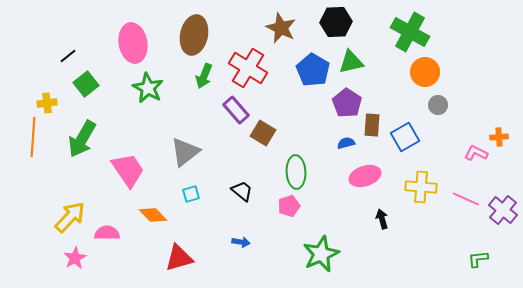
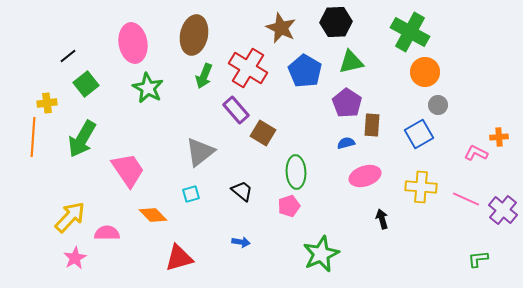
blue pentagon at (313, 70): moved 8 px left, 1 px down
blue square at (405, 137): moved 14 px right, 3 px up
gray triangle at (185, 152): moved 15 px right
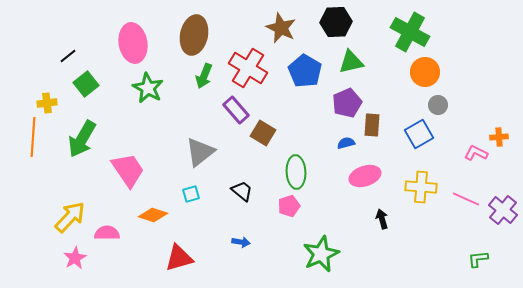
purple pentagon at (347, 103): rotated 16 degrees clockwise
orange diamond at (153, 215): rotated 28 degrees counterclockwise
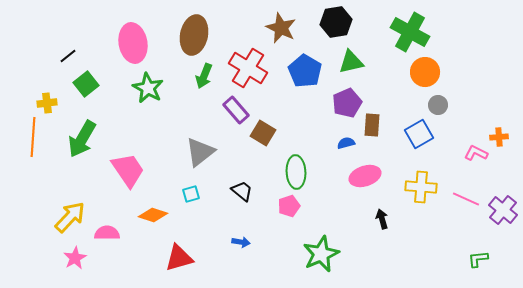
black hexagon at (336, 22): rotated 8 degrees counterclockwise
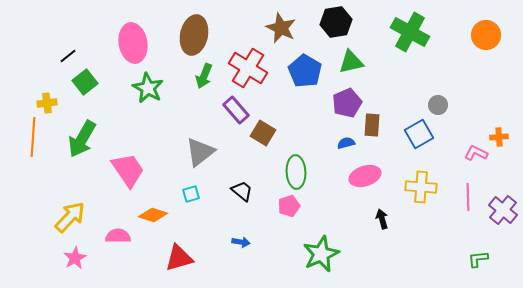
orange circle at (425, 72): moved 61 px right, 37 px up
green square at (86, 84): moved 1 px left, 2 px up
pink line at (466, 199): moved 2 px right, 2 px up; rotated 64 degrees clockwise
pink semicircle at (107, 233): moved 11 px right, 3 px down
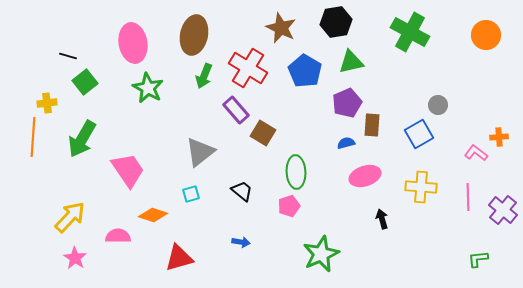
black line at (68, 56): rotated 54 degrees clockwise
pink L-shape at (476, 153): rotated 10 degrees clockwise
pink star at (75, 258): rotated 10 degrees counterclockwise
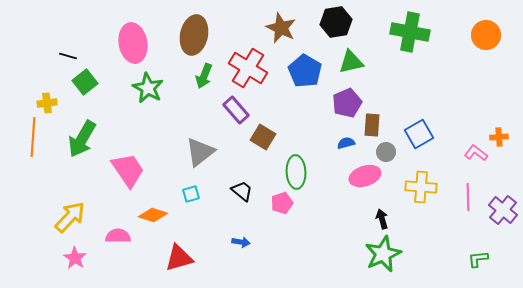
green cross at (410, 32): rotated 18 degrees counterclockwise
gray circle at (438, 105): moved 52 px left, 47 px down
brown square at (263, 133): moved 4 px down
pink pentagon at (289, 206): moved 7 px left, 3 px up
green star at (321, 254): moved 62 px right
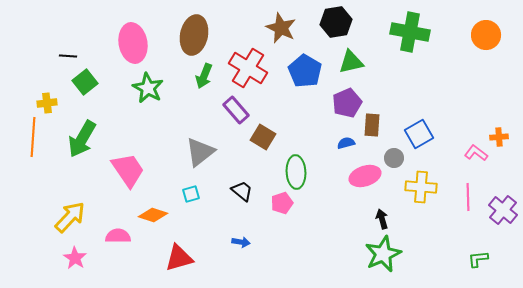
black line at (68, 56): rotated 12 degrees counterclockwise
gray circle at (386, 152): moved 8 px right, 6 px down
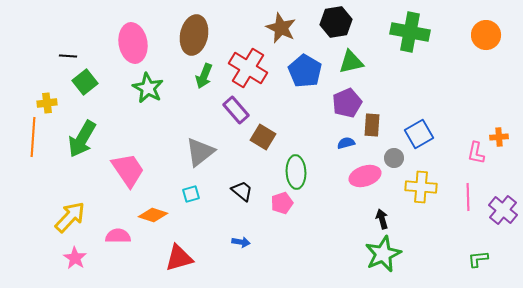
pink L-shape at (476, 153): rotated 115 degrees counterclockwise
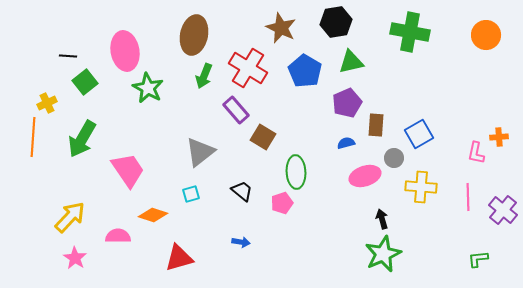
pink ellipse at (133, 43): moved 8 px left, 8 px down
yellow cross at (47, 103): rotated 18 degrees counterclockwise
brown rectangle at (372, 125): moved 4 px right
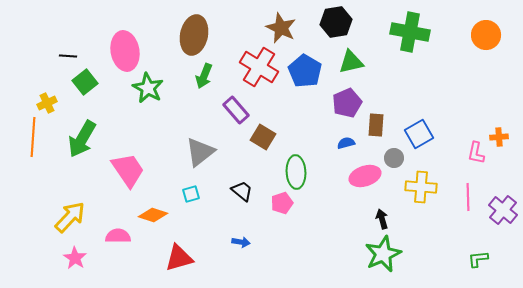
red cross at (248, 68): moved 11 px right, 1 px up
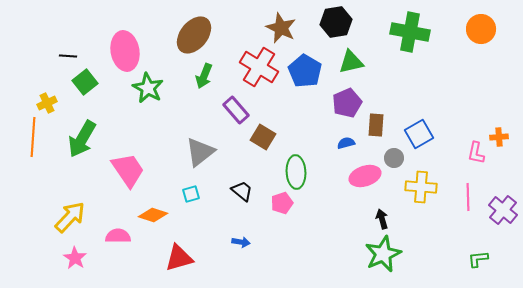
brown ellipse at (194, 35): rotated 27 degrees clockwise
orange circle at (486, 35): moved 5 px left, 6 px up
